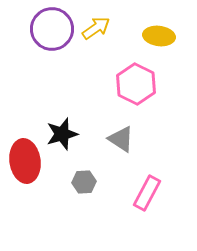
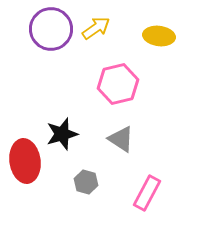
purple circle: moved 1 px left
pink hexagon: moved 18 px left; rotated 21 degrees clockwise
gray hexagon: moved 2 px right; rotated 20 degrees clockwise
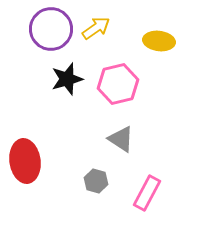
yellow ellipse: moved 5 px down
black star: moved 5 px right, 55 px up
gray hexagon: moved 10 px right, 1 px up
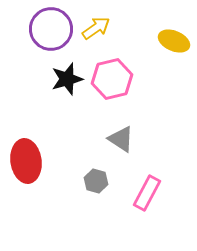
yellow ellipse: moved 15 px right; rotated 16 degrees clockwise
pink hexagon: moved 6 px left, 5 px up
red ellipse: moved 1 px right
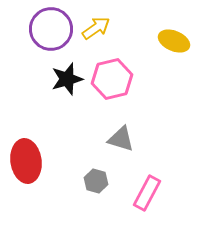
gray triangle: rotated 16 degrees counterclockwise
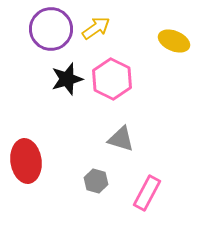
pink hexagon: rotated 21 degrees counterclockwise
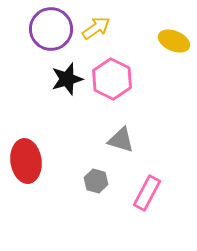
gray triangle: moved 1 px down
